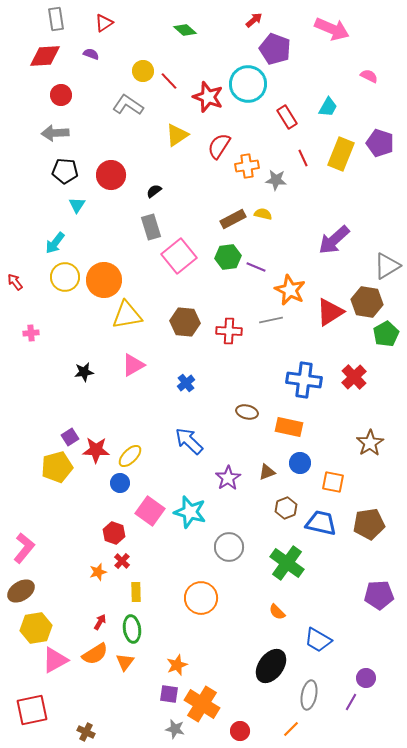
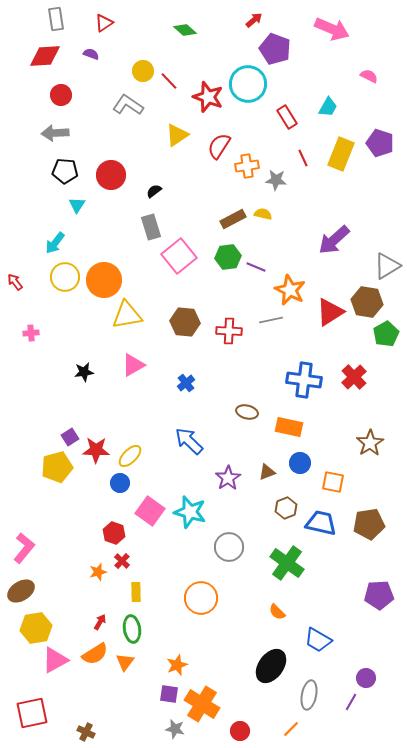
red square at (32, 710): moved 3 px down
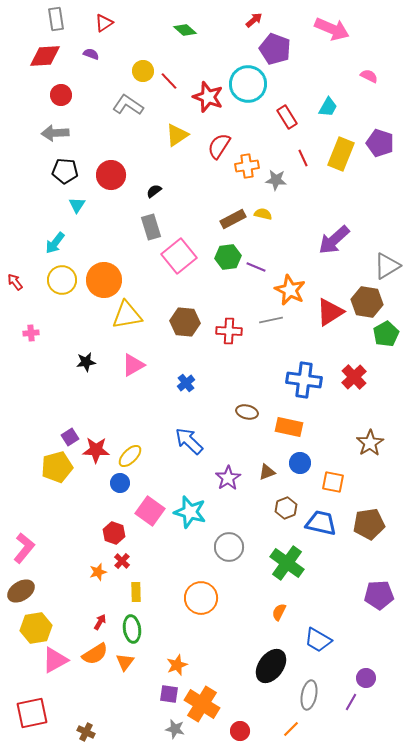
yellow circle at (65, 277): moved 3 px left, 3 px down
black star at (84, 372): moved 2 px right, 10 px up
orange semicircle at (277, 612): moved 2 px right; rotated 72 degrees clockwise
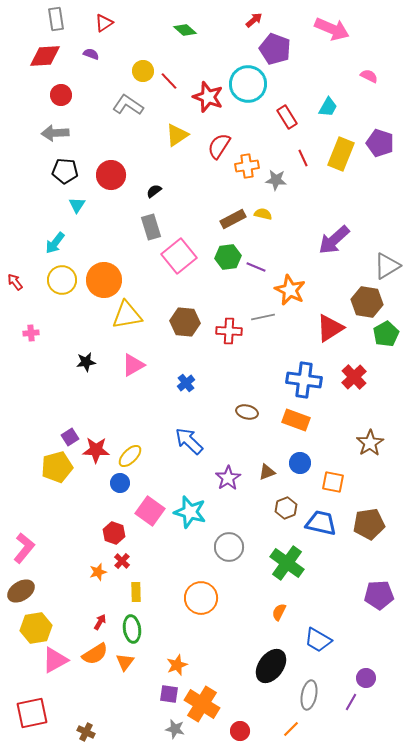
red triangle at (330, 312): moved 16 px down
gray line at (271, 320): moved 8 px left, 3 px up
orange rectangle at (289, 427): moved 7 px right, 7 px up; rotated 8 degrees clockwise
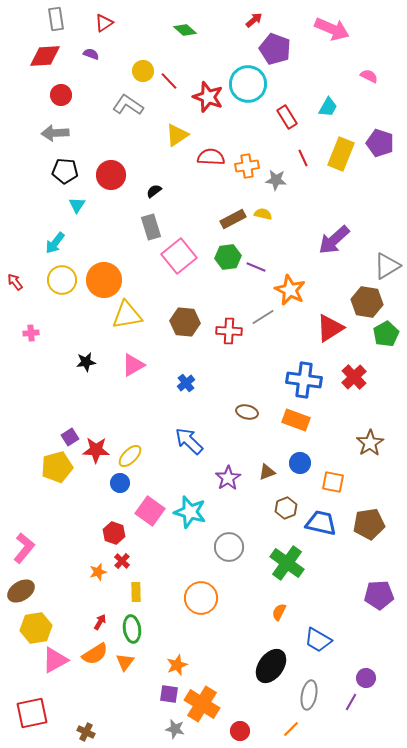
red semicircle at (219, 146): moved 8 px left, 11 px down; rotated 60 degrees clockwise
gray line at (263, 317): rotated 20 degrees counterclockwise
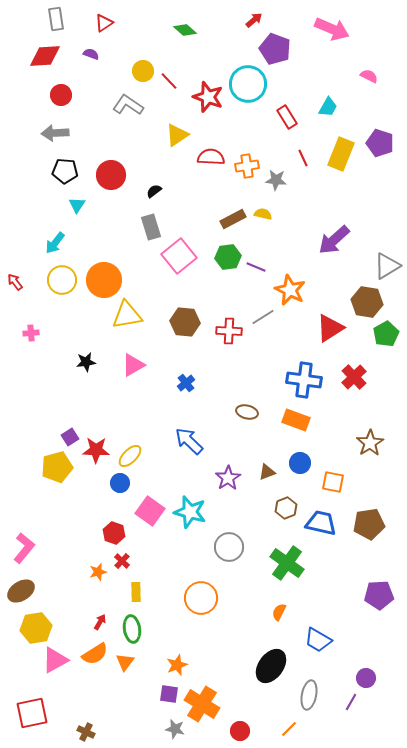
orange line at (291, 729): moved 2 px left
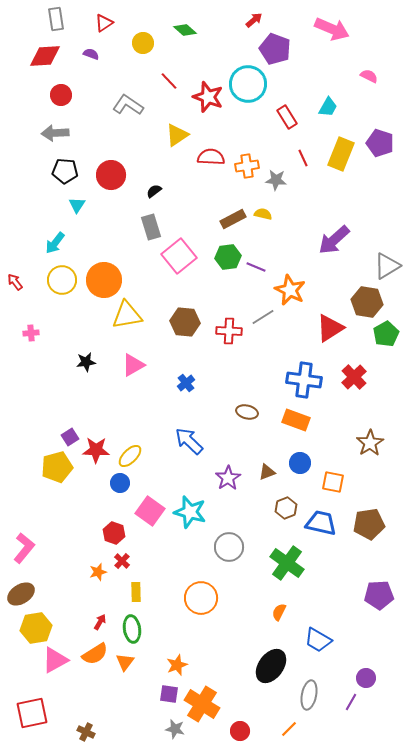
yellow circle at (143, 71): moved 28 px up
brown ellipse at (21, 591): moved 3 px down
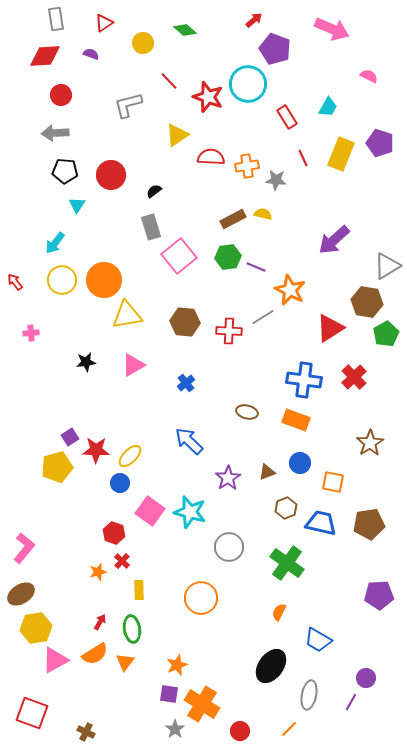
gray L-shape at (128, 105): rotated 48 degrees counterclockwise
yellow rectangle at (136, 592): moved 3 px right, 2 px up
red square at (32, 713): rotated 32 degrees clockwise
gray star at (175, 729): rotated 24 degrees clockwise
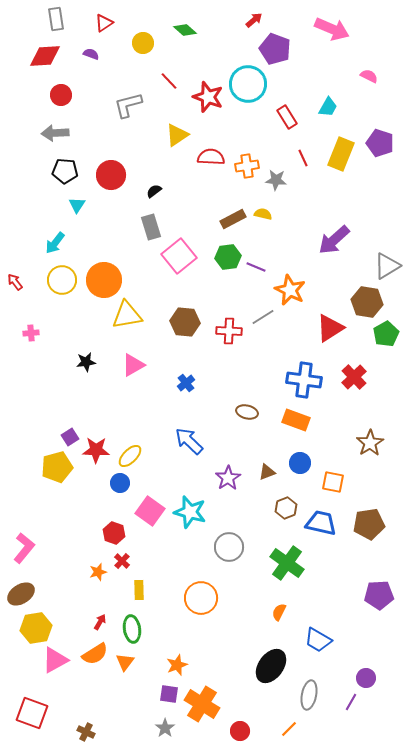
gray star at (175, 729): moved 10 px left, 1 px up
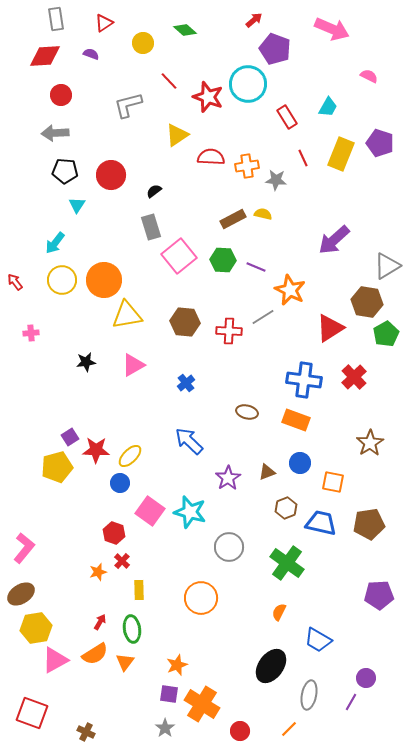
green hexagon at (228, 257): moved 5 px left, 3 px down; rotated 10 degrees clockwise
